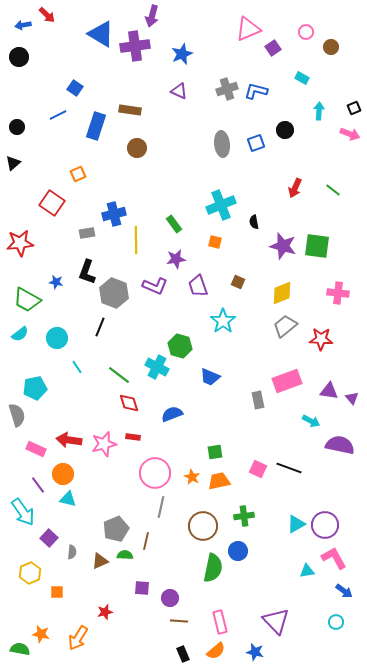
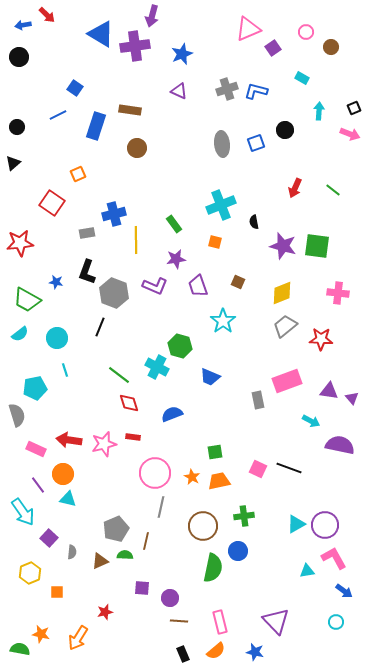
cyan line at (77, 367): moved 12 px left, 3 px down; rotated 16 degrees clockwise
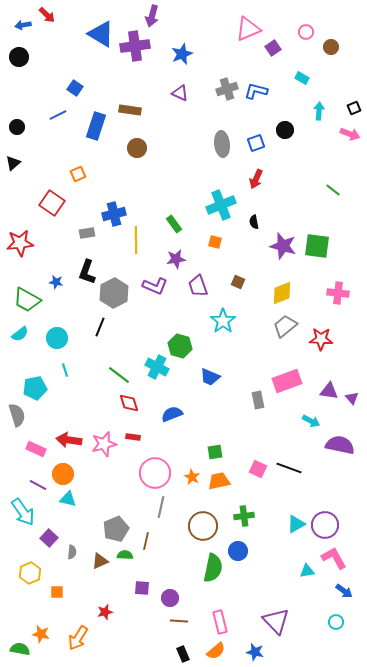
purple triangle at (179, 91): moved 1 px right, 2 px down
red arrow at (295, 188): moved 39 px left, 9 px up
gray hexagon at (114, 293): rotated 12 degrees clockwise
purple line at (38, 485): rotated 24 degrees counterclockwise
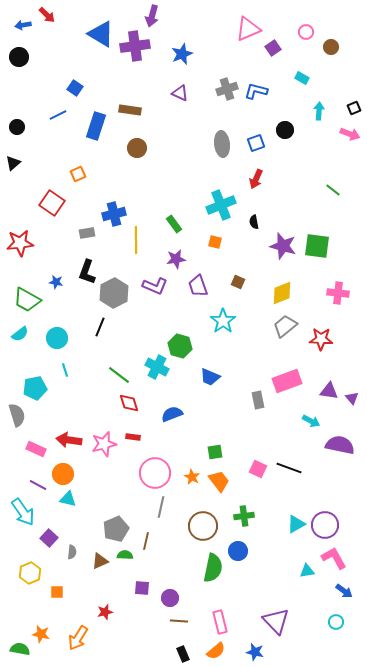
orange trapezoid at (219, 481): rotated 65 degrees clockwise
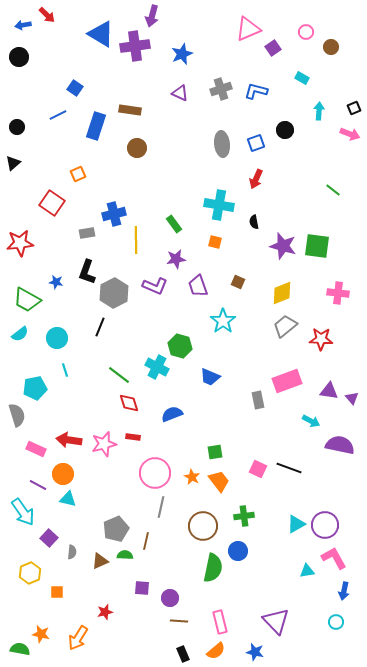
gray cross at (227, 89): moved 6 px left
cyan cross at (221, 205): moved 2 px left; rotated 32 degrees clockwise
blue arrow at (344, 591): rotated 66 degrees clockwise
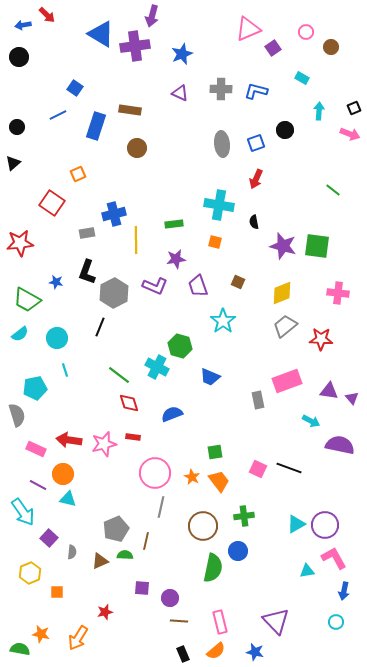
gray cross at (221, 89): rotated 20 degrees clockwise
green rectangle at (174, 224): rotated 60 degrees counterclockwise
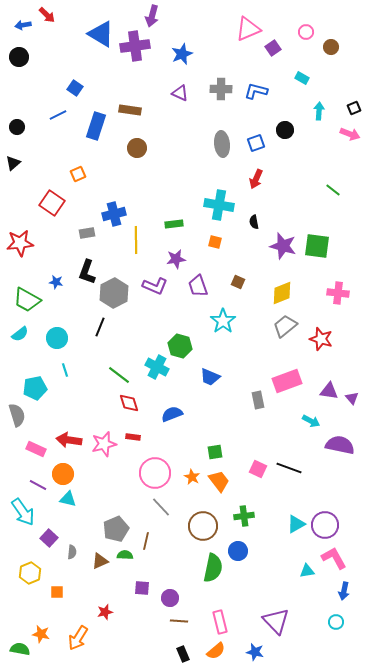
red star at (321, 339): rotated 15 degrees clockwise
gray line at (161, 507): rotated 55 degrees counterclockwise
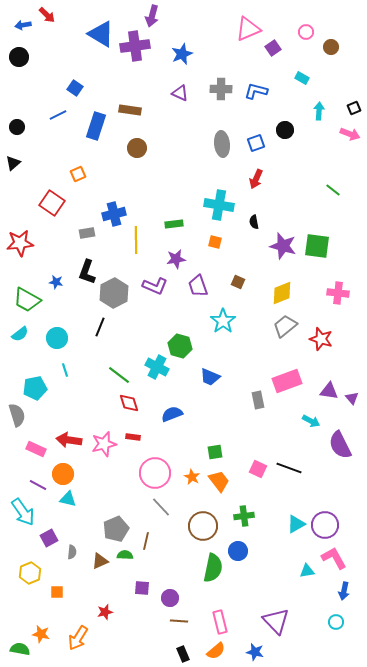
purple semicircle at (340, 445): rotated 128 degrees counterclockwise
purple square at (49, 538): rotated 18 degrees clockwise
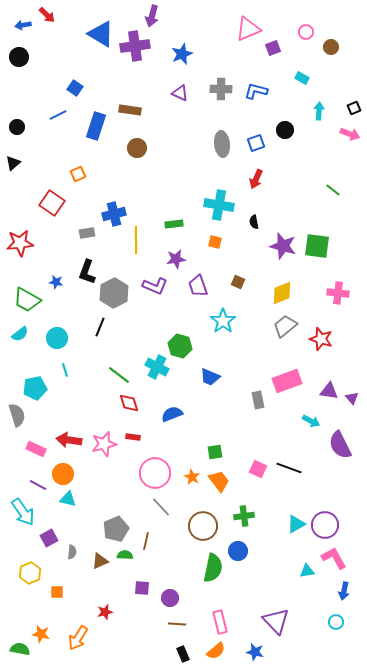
purple square at (273, 48): rotated 14 degrees clockwise
brown line at (179, 621): moved 2 px left, 3 px down
